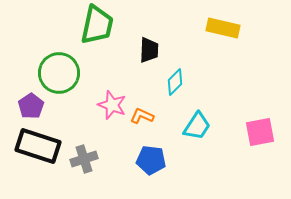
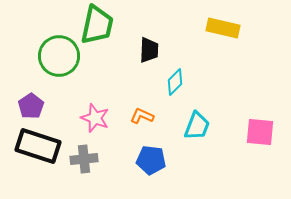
green circle: moved 17 px up
pink star: moved 17 px left, 13 px down
cyan trapezoid: rotated 12 degrees counterclockwise
pink square: rotated 16 degrees clockwise
gray cross: rotated 12 degrees clockwise
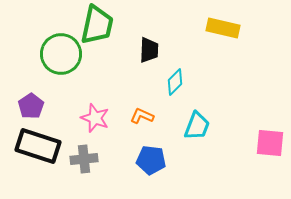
green circle: moved 2 px right, 2 px up
pink square: moved 10 px right, 11 px down
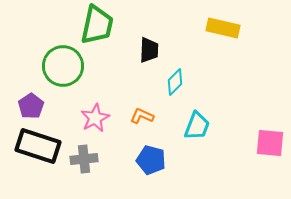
green circle: moved 2 px right, 12 px down
pink star: rotated 24 degrees clockwise
blue pentagon: rotated 8 degrees clockwise
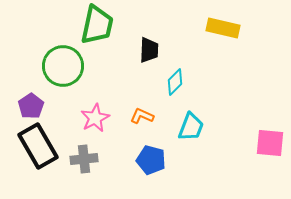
cyan trapezoid: moved 6 px left, 1 px down
black rectangle: rotated 42 degrees clockwise
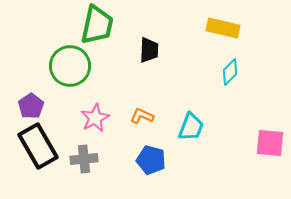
green circle: moved 7 px right
cyan diamond: moved 55 px right, 10 px up
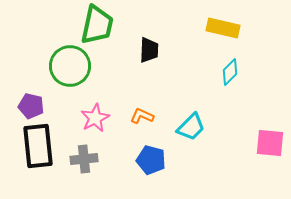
purple pentagon: rotated 25 degrees counterclockwise
cyan trapezoid: rotated 24 degrees clockwise
black rectangle: rotated 24 degrees clockwise
